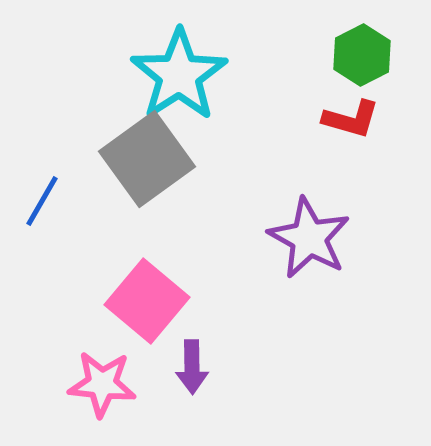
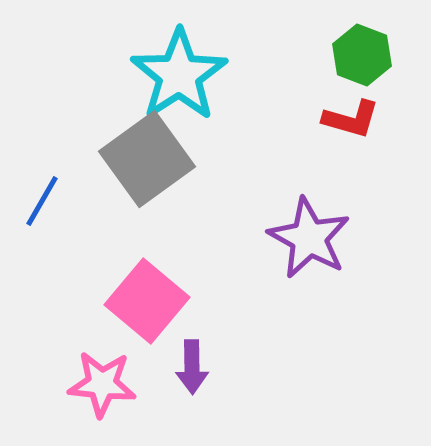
green hexagon: rotated 12 degrees counterclockwise
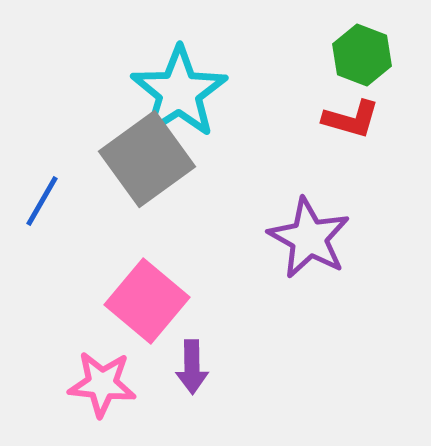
cyan star: moved 17 px down
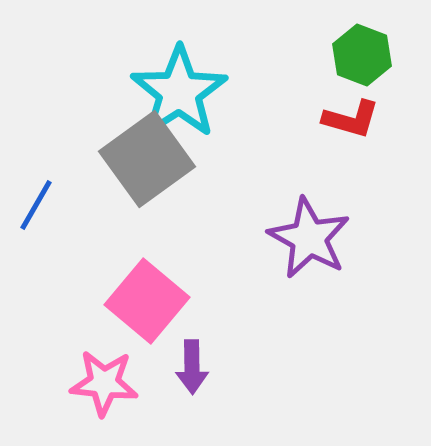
blue line: moved 6 px left, 4 px down
pink star: moved 2 px right, 1 px up
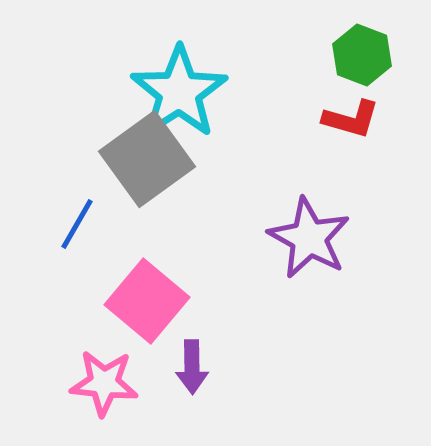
blue line: moved 41 px right, 19 px down
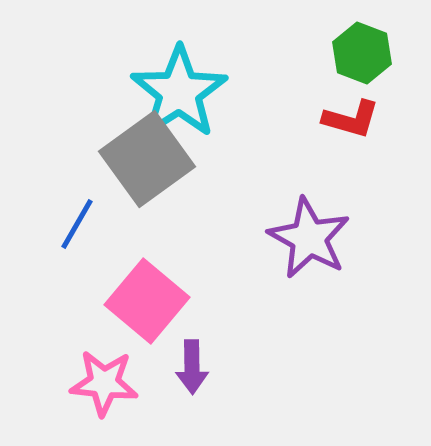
green hexagon: moved 2 px up
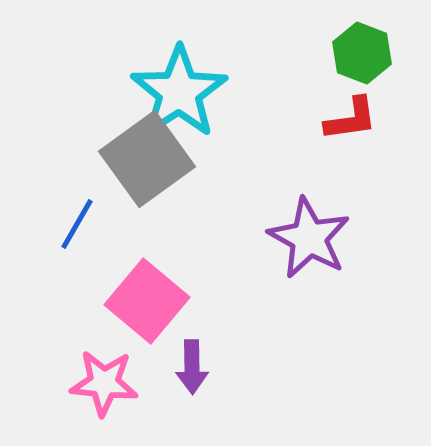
red L-shape: rotated 24 degrees counterclockwise
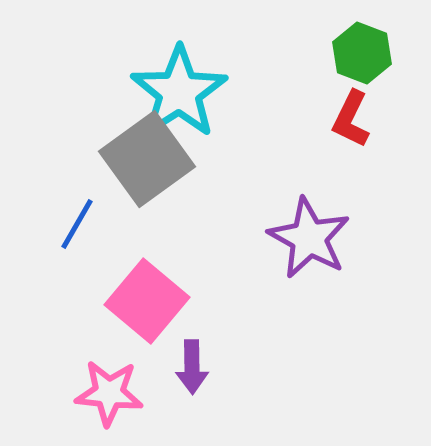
red L-shape: rotated 124 degrees clockwise
pink star: moved 5 px right, 10 px down
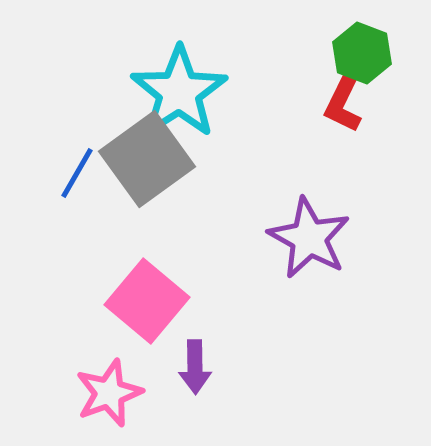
red L-shape: moved 8 px left, 15 px up
blue line: moved 51 px up
purple arrow: moved 3 px right
pink star: rotated 26 degrees counterclockwise
